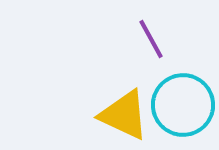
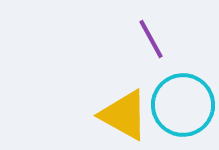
yellow triangle: rotated 4 degrees clockwise
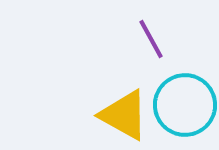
cyan circle: moved 2 px right
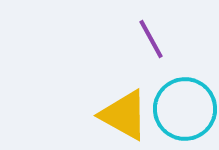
cyan circle: moved 4 px down
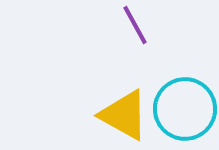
purple line: moved 16 px left, 14 px up
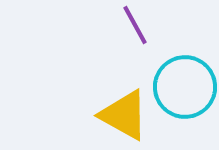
cyan circle: moved 22 px up
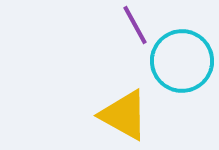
cyan circle: moved 3 px left, 26 px up
